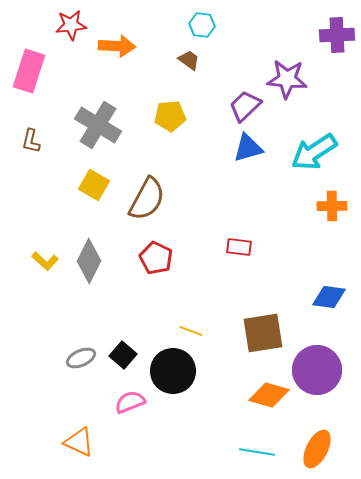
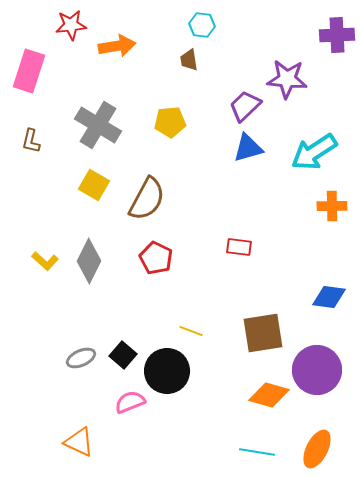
orange arrow: rotated 12 degrees counterclockwise
brown trapezoid: rotated 135 degrees counterclockwise
yellow pentagon: moved 6 px down
black circle: moved 6 px left
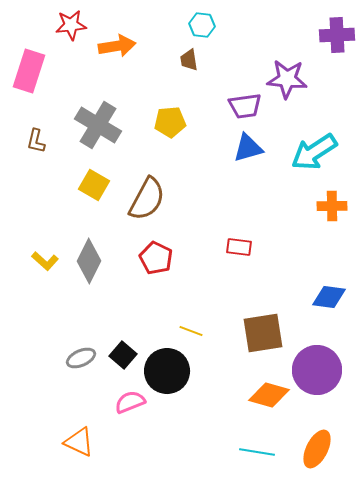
purple trapezoid: rotated 144 degrees counterclockwise
brown L-shape: moved 5 px right
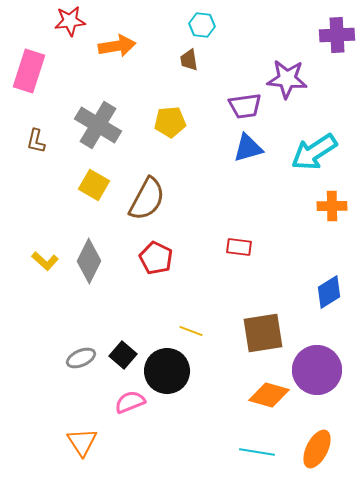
red star: moved 1 px left, 4 px up
blue diamond: moved 5 px up; rotated 40 degrees counterclockwise
orange triangle: moved 3 px right; rotated 32 degrees clockwise
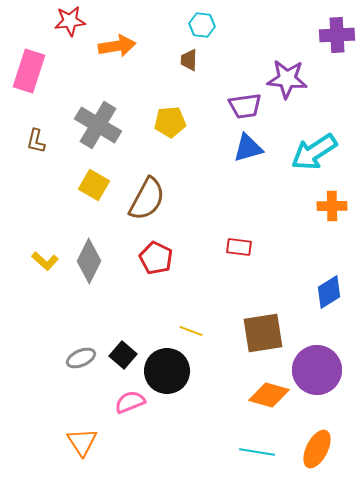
brown trapezoid: rotated 10 degrees clockwise
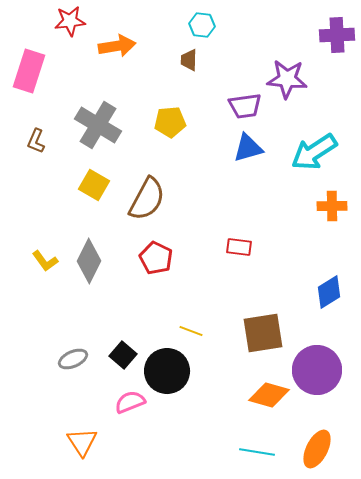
brown L-shape: rotated 10 degrees clockwise
yellow L-shape: rotated 12 degrees clockwise
gray ellipse: moved 8 px left, 1 px down
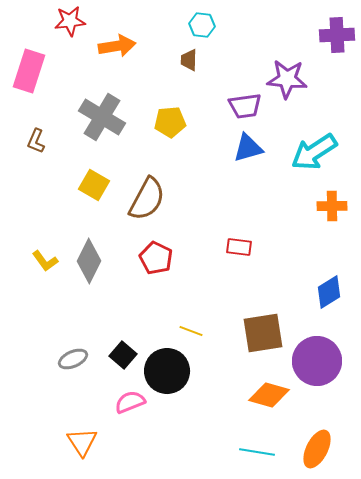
gray cross: moved 4 px right, 8 px up
purple circle: moved 9 px up
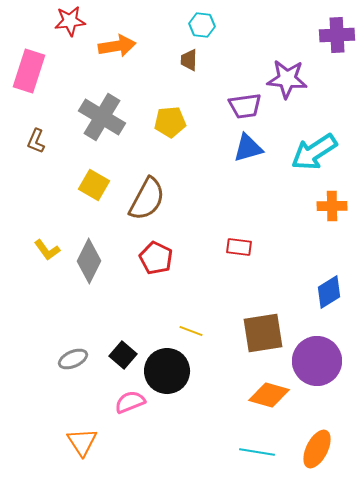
yellow L-shape: moved 2 px right, 11 px up
